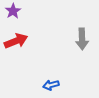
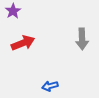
red arrow: moved 7 px right, 2 px down
blue arrow: moved 1 px left, 1 px down
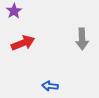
purple star: moved 1 px right
blue arrow: rotated 21 degrees clockwise
